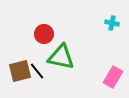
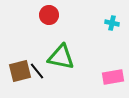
red circle: moved 5 px right, 19 px up
pink rectangle: rotated 50 degrees clockwise
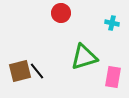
red circle: moved 12 px right, 2 px up
green triangle: moved 23 px right; rotated 28 degrees counterclockwise
pink rectangle: rotated 70 degrees counterclockwise
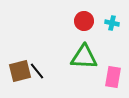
red circle: moved 23 px right, 8 px down
green triangle: rotated 20 degrees clockwise
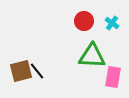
cyan cross: rotated 24 degrees clockwise
green triangle: moved 8 px right, 1 px up
brown square: moved 1 px right
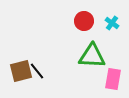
pink rectangle: moved 2 px down
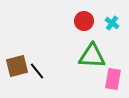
brown square: moved 4 px left, 5 px up
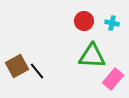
cyan cross: rotated 24 degrees counterclockwise
brown square: rotated 15 degrees counterclockwise
pink rectangle: rotated 30 degrees clockwise
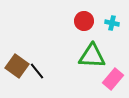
brown square: rotated 25 degrees counterclockwise
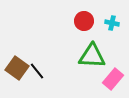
brown square: moved 2 px down
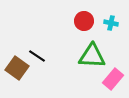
cyan cross: moved 1 px left
black line: moved 15 px up; rotated 18 degrees counterclockwise
